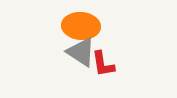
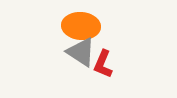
red L-shape: rotated 32 degrees clockwise
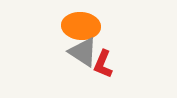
gray triangle: moved 2 px right
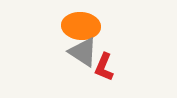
red L-shape: moved 1 px right, 3 px down
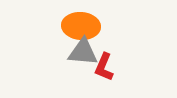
gray triangle: rotated 28 degrees counterclockwise
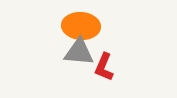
gray triangle: moved 4 px left
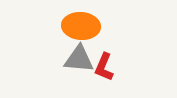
gray triangle: moved 7 px down
